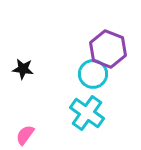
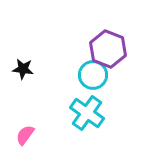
cyan circle: moved 1 px down
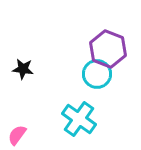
cyan circle: moved 4 px right, 1 px up
cyan cross: moved 8 px left, 6 px down
pink semicircle: moved 8 px left
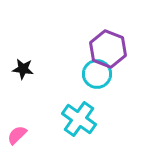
pink semicircle: rotated 10 degrees clockwise
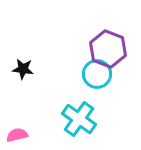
pink semicircle: rotated 30 degrees clockwise
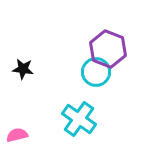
cyan circle: moved 1 px left, 2 px up
